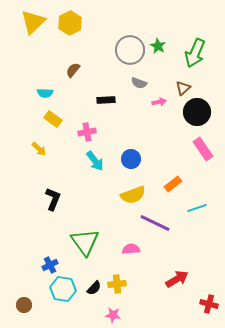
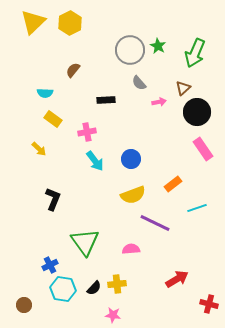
gray semicircle: rotated 28 degrees clockwise
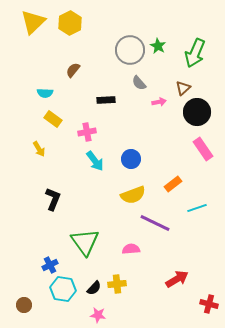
yellow arrow: rotated 14 degrees clockwise
pink star: moved 15 px left
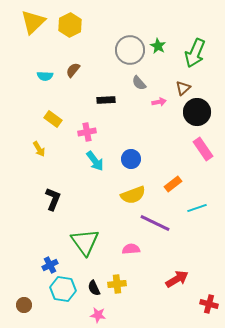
yellow hexagon: moved 2 px down
cyan semicircle: moved 17 px up
black semicircle: rotated 112 degrees clockwise
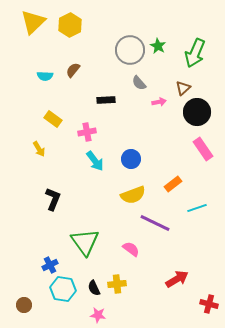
pink semicircle: rotated 42 degrees clockwise
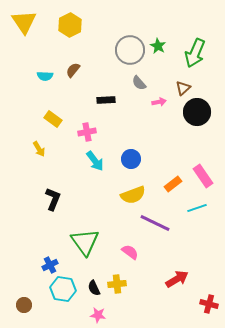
yellow triangle: moved 9 px left; rotated 20 degrees counterclockwise
pink rectangle: moved 27 px down
pink semicircle: moved 1 px left, 3 px down
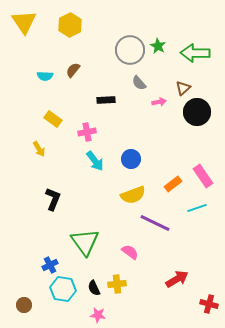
green arrow: rotated 68 degrees clockwise
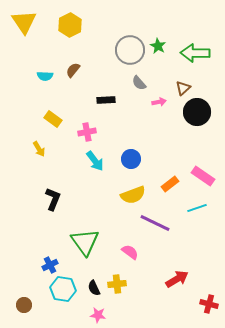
pink rectangle: rotated 20 degrees counterclockwise
orange rectangle: moved 3 px left
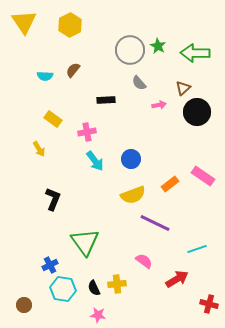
pink arrow: moved 3 px down
cyan line: moved 41 px down
pink semicircle: moved 14 px right, 9 px down
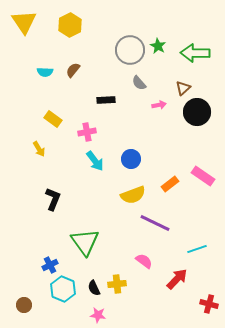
cyan semicircle: moved 4 px up
red arrow: rotated 15 degrees counterclockwise
cyan hexagon: rotated 15 degrees clockwise
